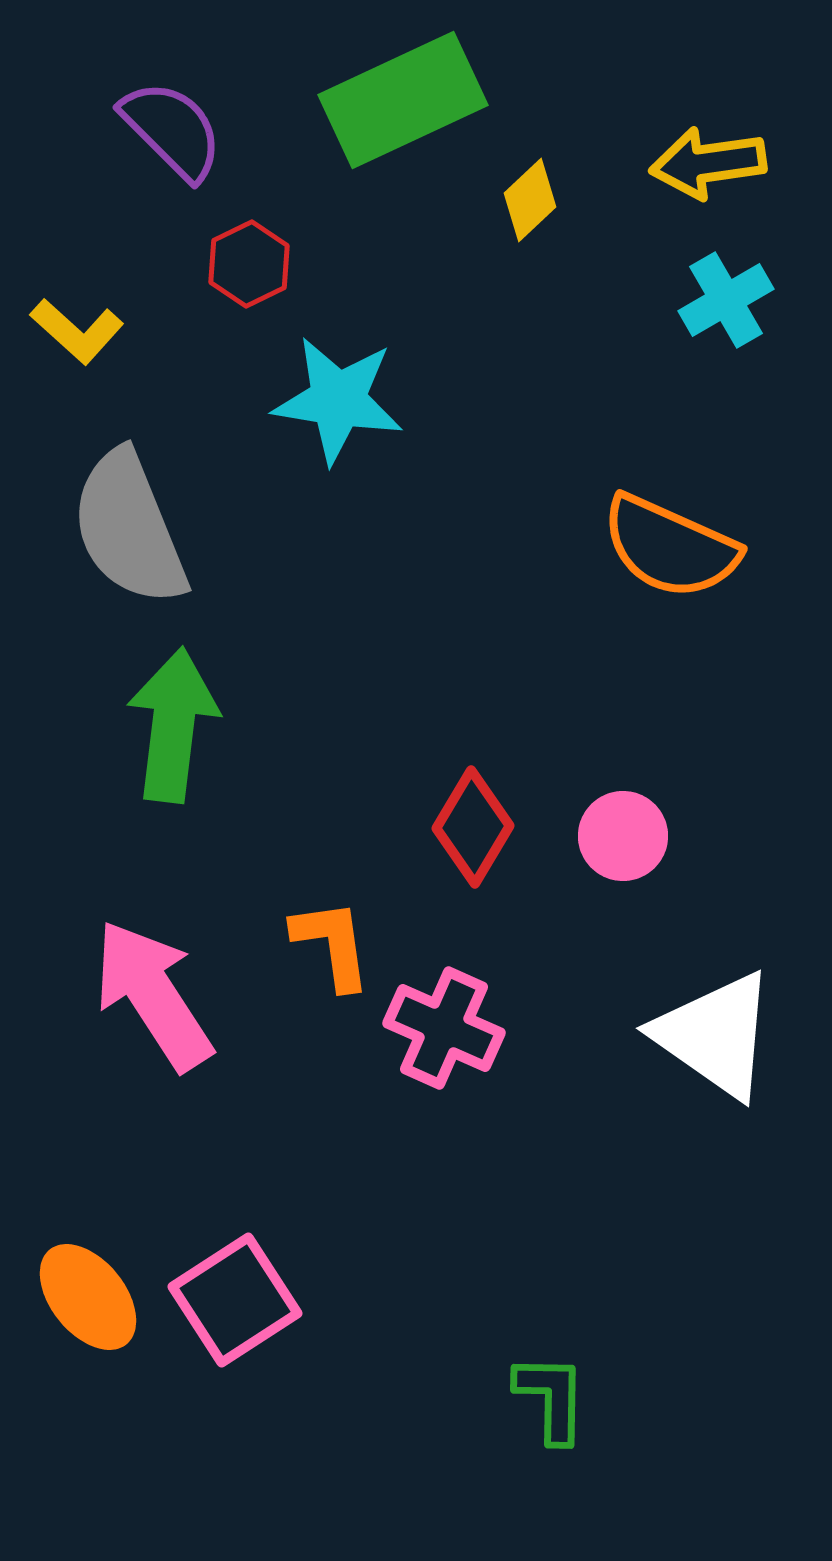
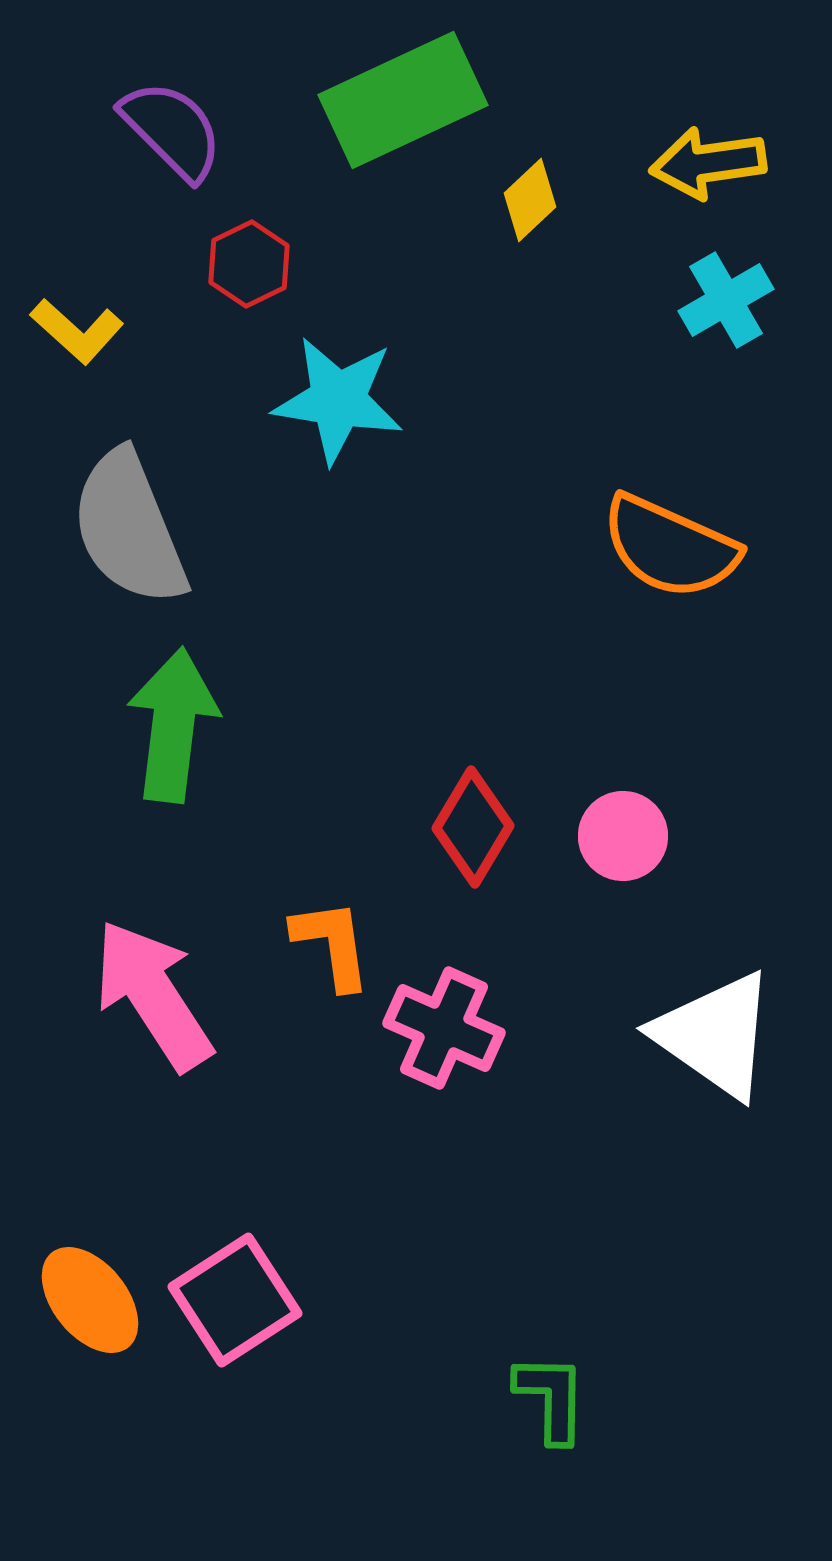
orange ellipse: moved 2 px right, 3 px down
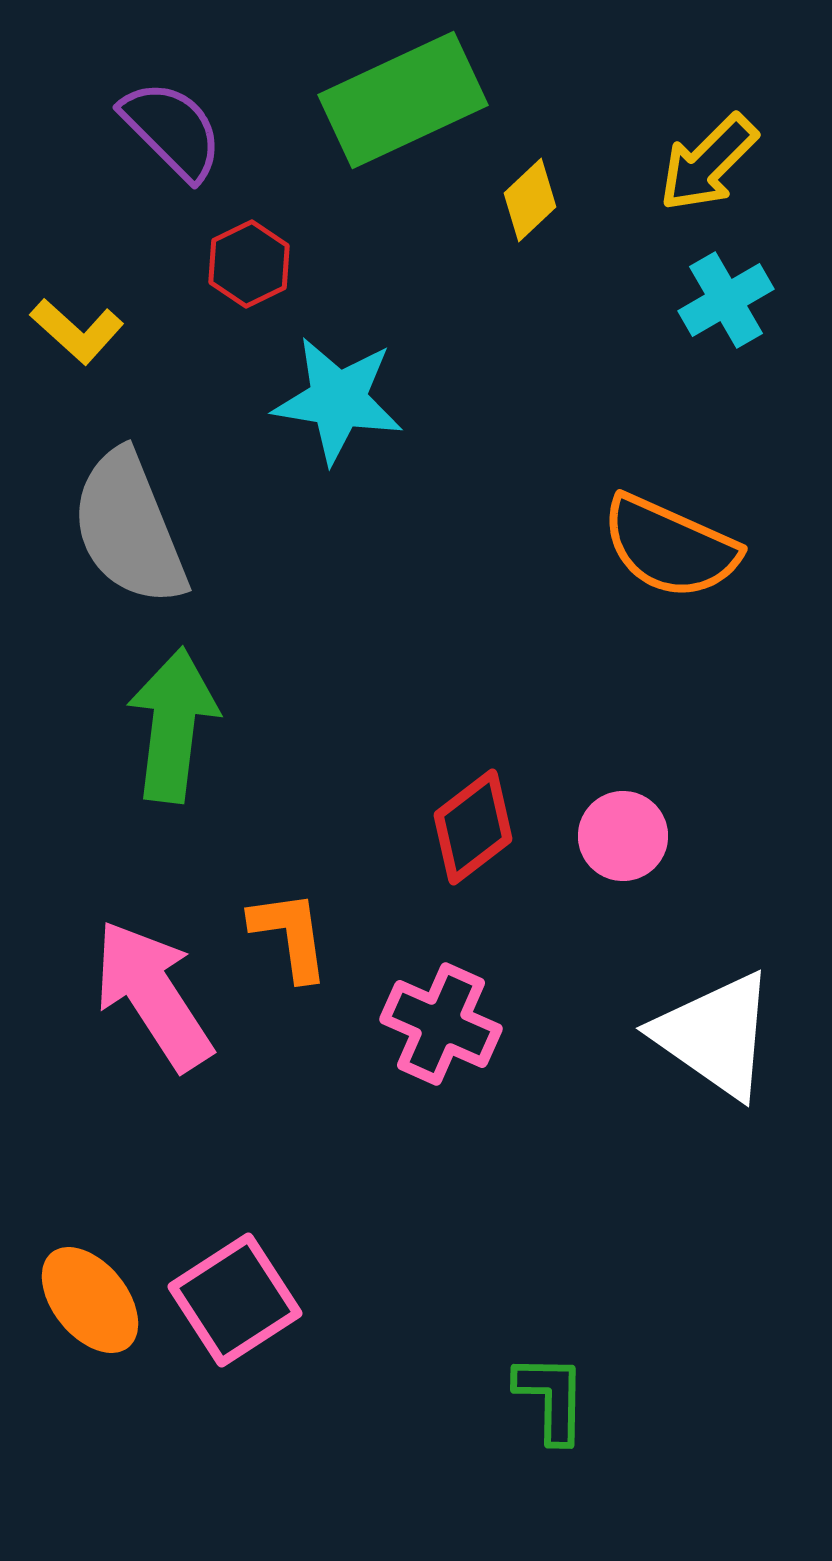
yellow arrow: rotated 37 degrees counterclockwise
red diamond: rotated 22 degrees clockwise
orange L-shape: moved 42 px left, 9 px up
pink cross: moved 3 px left, 4 px up
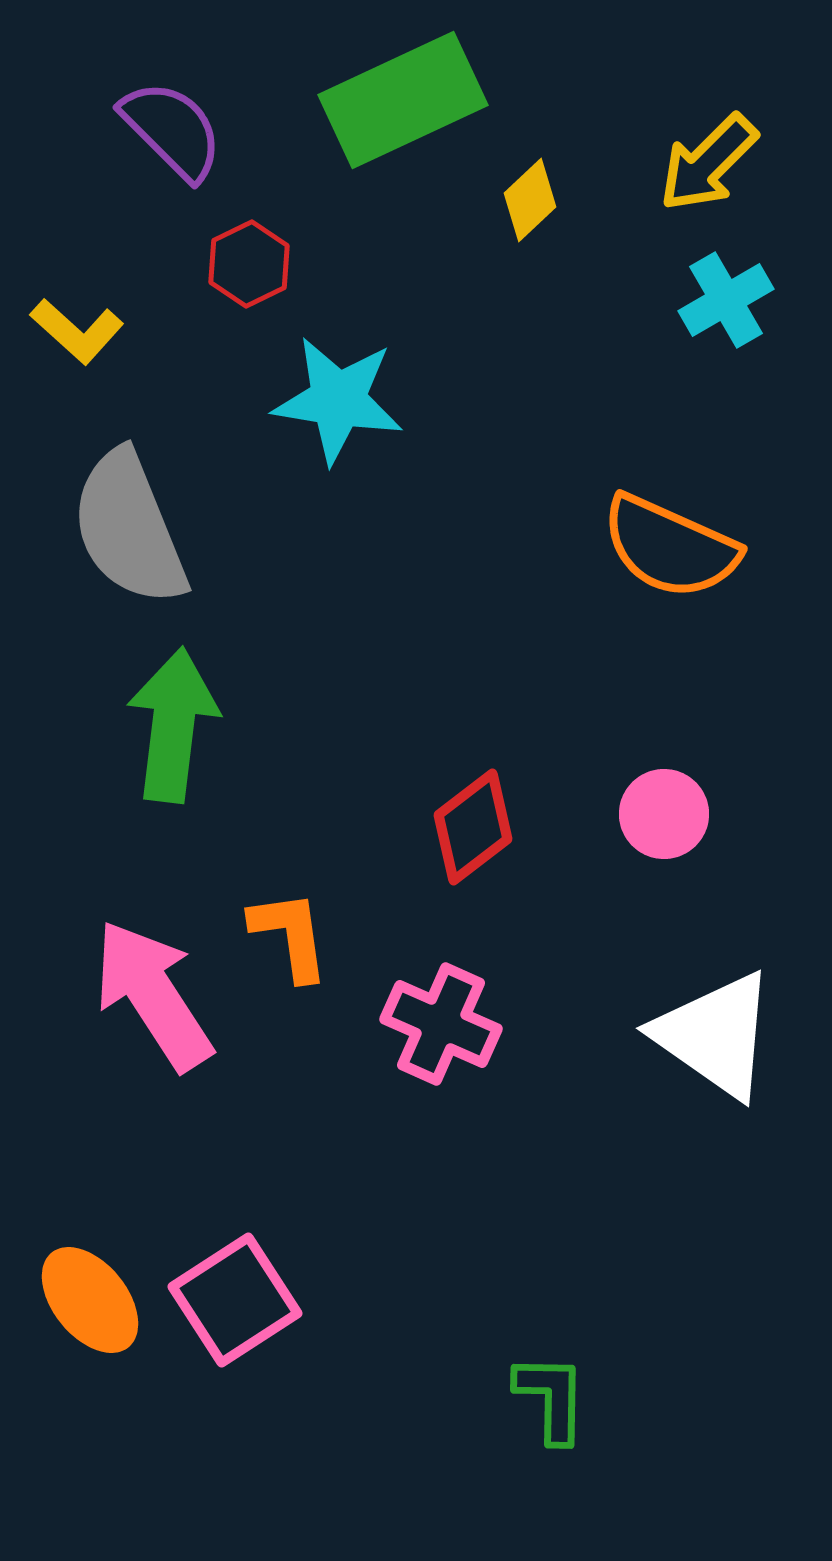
pink circle: moved 41 px right, 22 px up
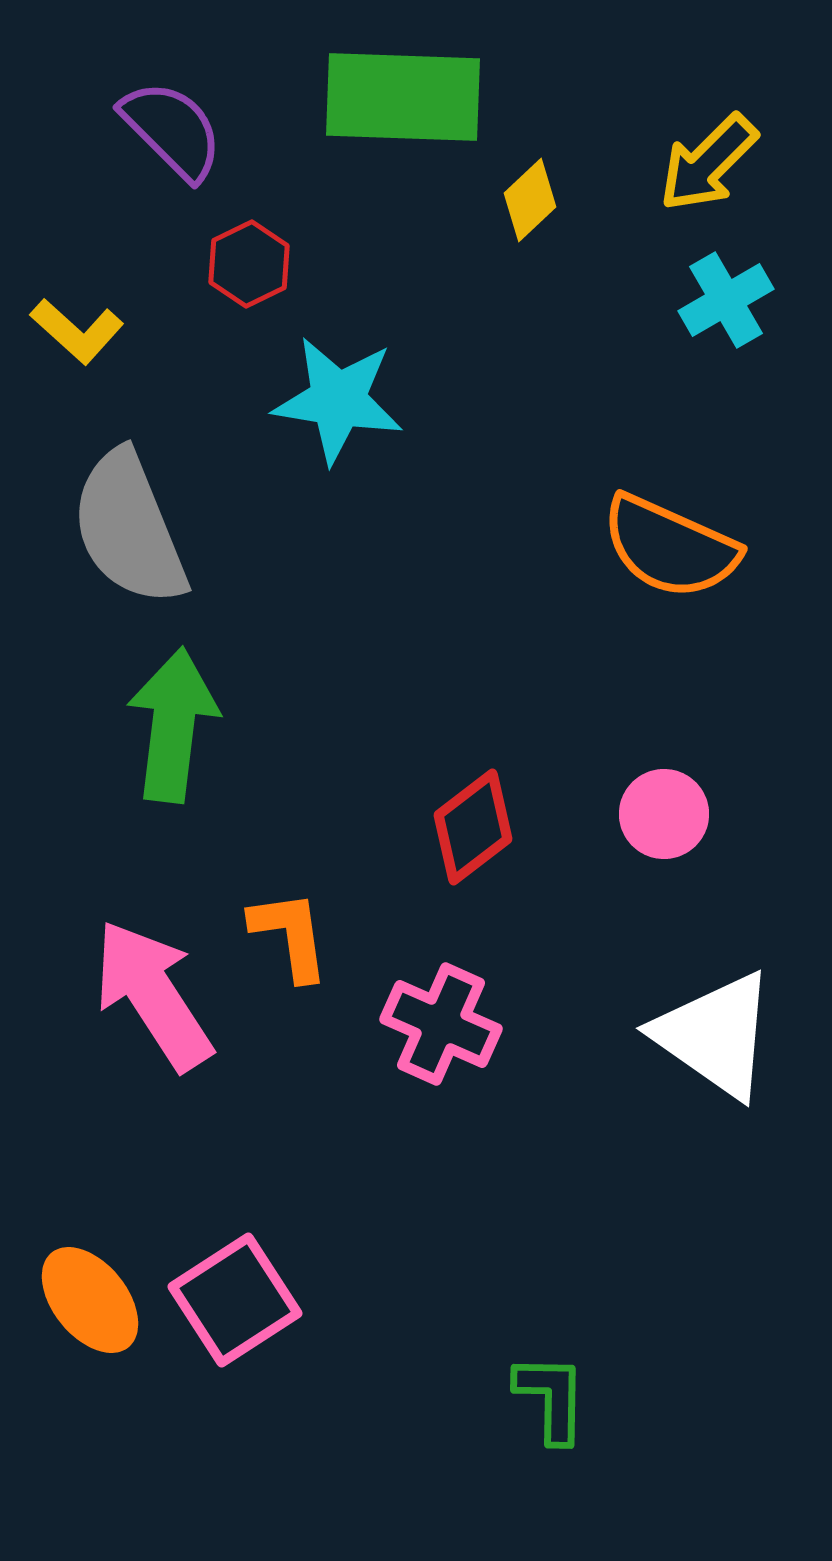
green rectangle: moved 3 px up; rotated 27 degrees clockwise
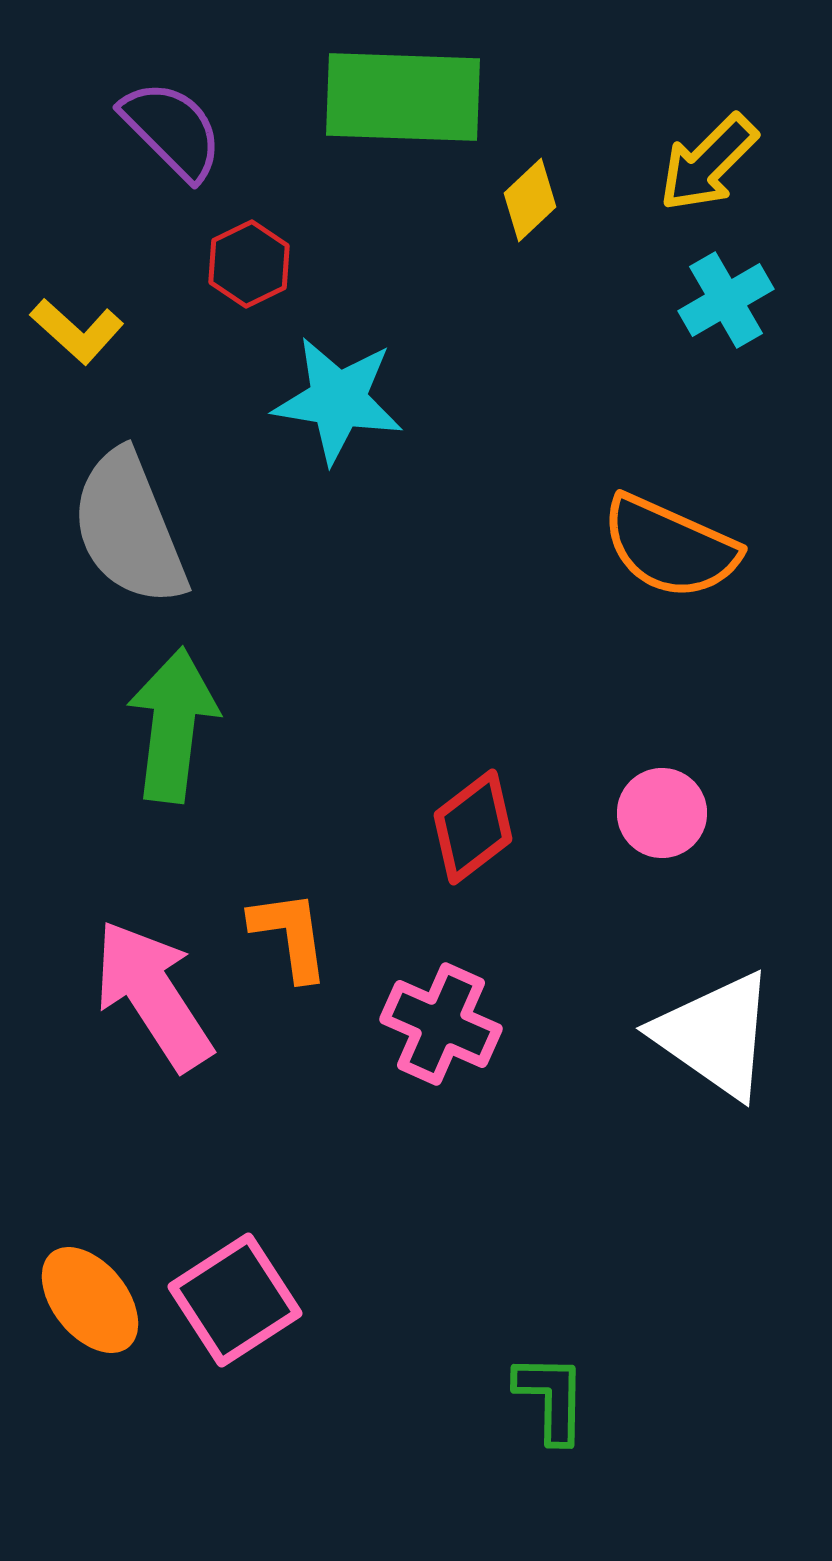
pink circle: moved 2 px left, 1 px up
